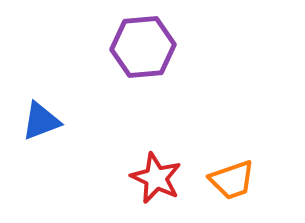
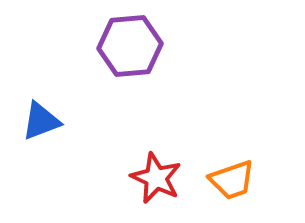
purple hexagon: moved 13 px left, 1 px up
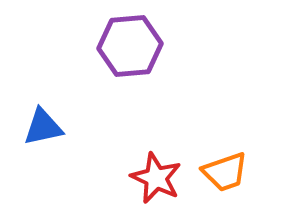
blue triangle: moved 2 px right, 6 px down; rotated 9 degrees clockwise
orange trapezoid: moved 7 px left, 8 px up
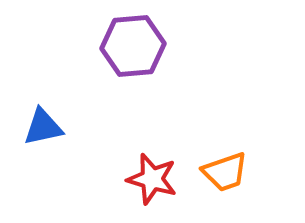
purple hexagon: moved 3 px right
red star: moved 4 px left, 1 px down; rotated 9 degrees counterclockwise
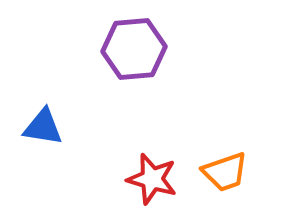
purple hexagon: moved 1 px right, 3 px down
blue triangle: rotated 21 degrees clockwise
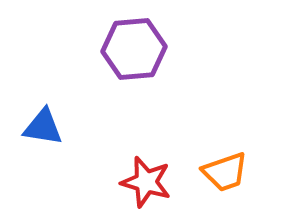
red star: moved 6 px left, 3 px down
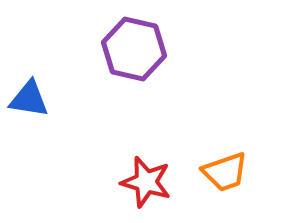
purple hexagon: rotated 18 degrees clockwise
blue triangle: moved 14 px left, 28 px up
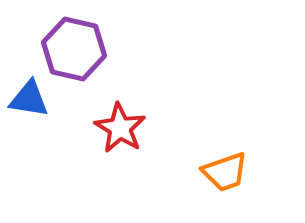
purple hexagon: moved 60 px left
red star: moved 26 px left, 54 px up; rotated 15 degrees clockwise
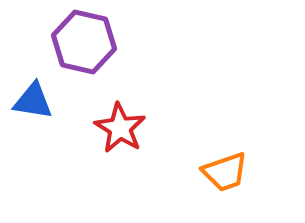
purple hexagon: moved 10 px right, 7 px up
blue triangle: moved 4 px right, 2 px down
